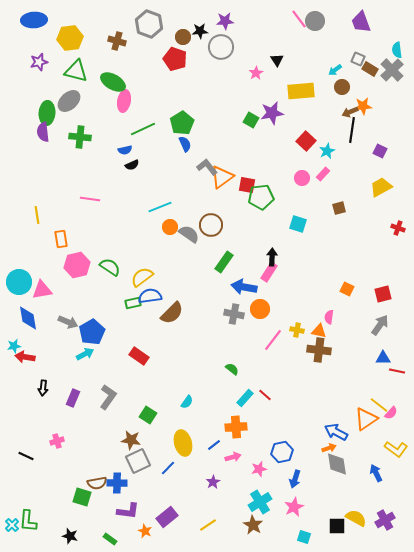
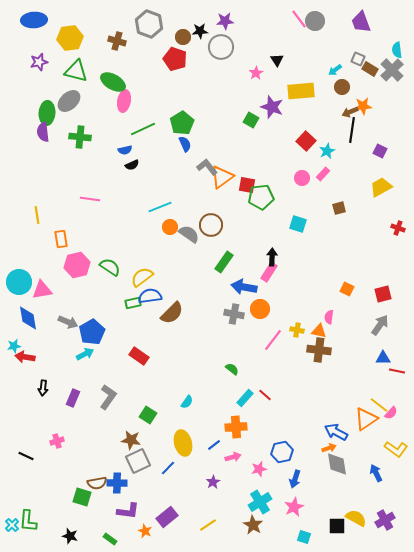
purple star at (272, 113): moved 6 px up; rotated 30 degrees clockwise
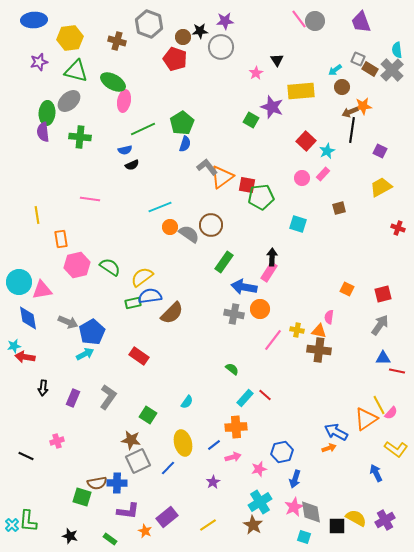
blue semicircle at (185, 144): rotated 42 degrees clockwise
yellow line at (379, 405): rotated 24 degrees clockwise
gray diamond at (337, 464): moved 26 px left, 48 px down
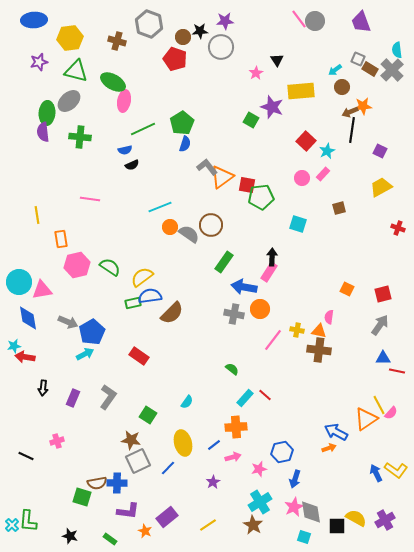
yellow L-shape at (396, 449): moved 21 px down
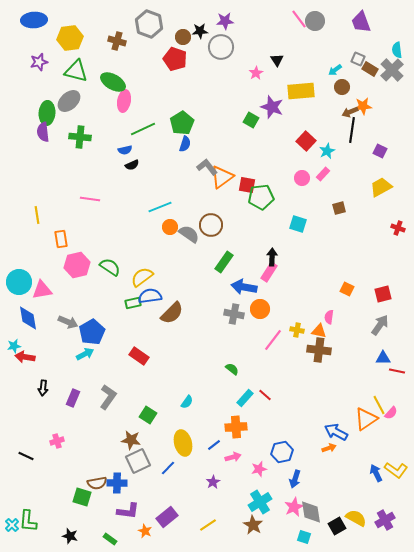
black square at (337, 526): rotated 30 degrees counterclockwise
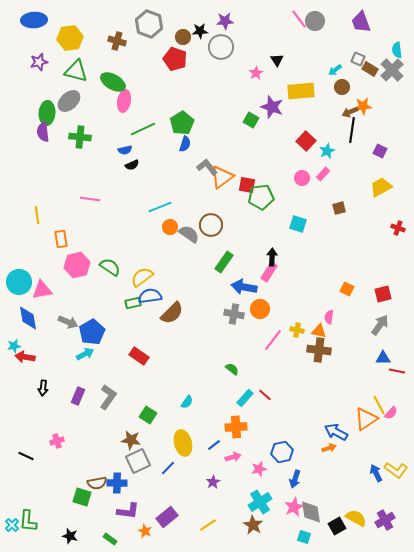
purple rectangle at (73, 398): moved 5 px right, 2 px up
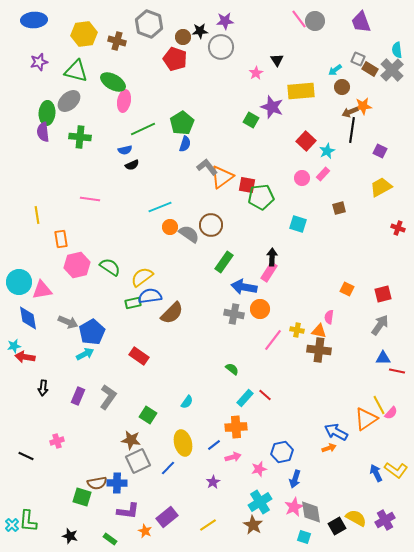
yellow hexagon at (70, 38): moved 14 px right, 4 px up
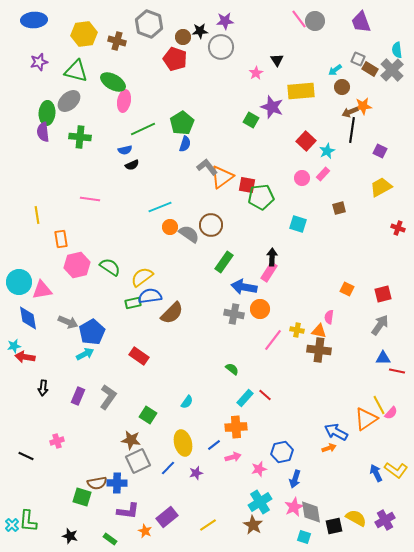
purple star at (213, 482): moved 17 px left, 9 px up; rotated 16 degrees clockwise
black square at (337, 526): moved 3 px left; rotated 18 degrees clockwise
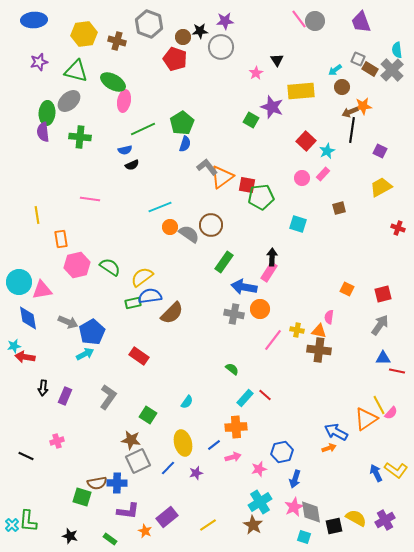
purple rectangle at (78, 396): moved 13 px left
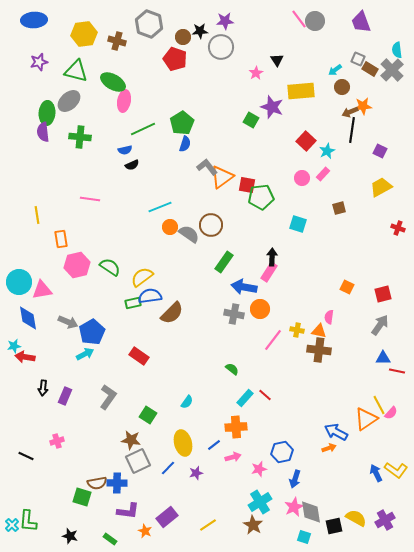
orange square at (347, 289): moved 2 px up
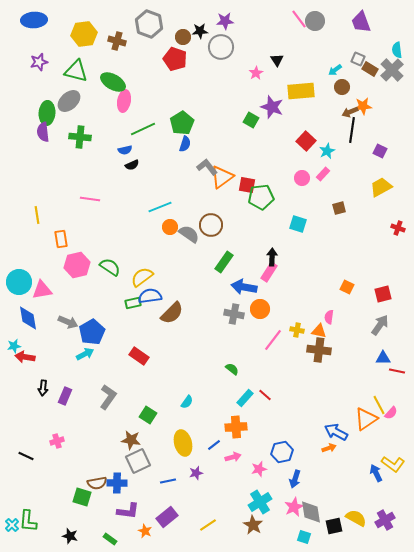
blue line at (168, 468): moved 13 px down; rotated 35 degrees clockwise
yellow L-shape at (396, 470): moved 3 px left, 6 px up
